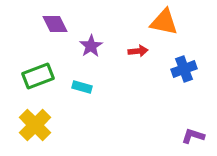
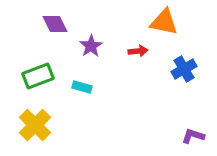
blue cross: rotated 10 degrees counterclockwise
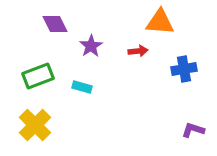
orange triangle: moved 4 px left; rotated 8 degrees counterclockwise
blue cross: rotated 20 degrees clockwise
purple L-shape: moved 6 px up
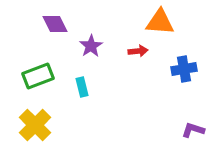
cyan rectangle: rotated 60 degrees clockwise
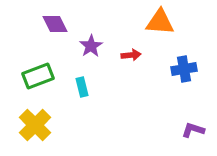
red arrow: moved 7 px left, 4 px down
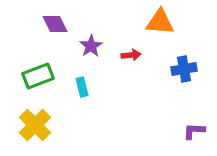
purple L-shape: moved 1 px right, 1 px down; rotated 15 degrees counterclockwise
